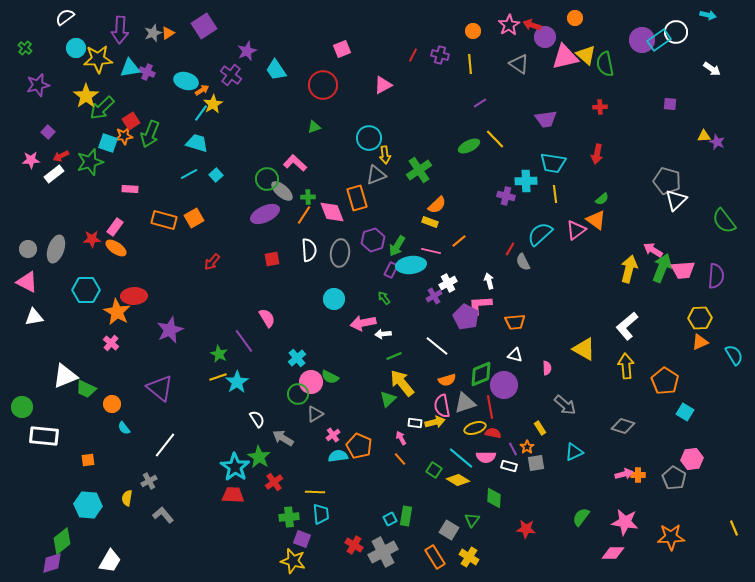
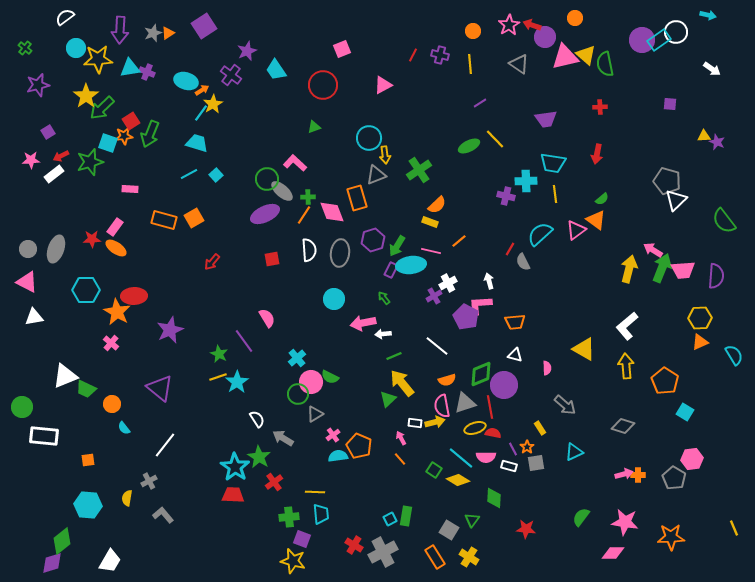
purple square at (48, 132): rotated 16 degrees clockwise
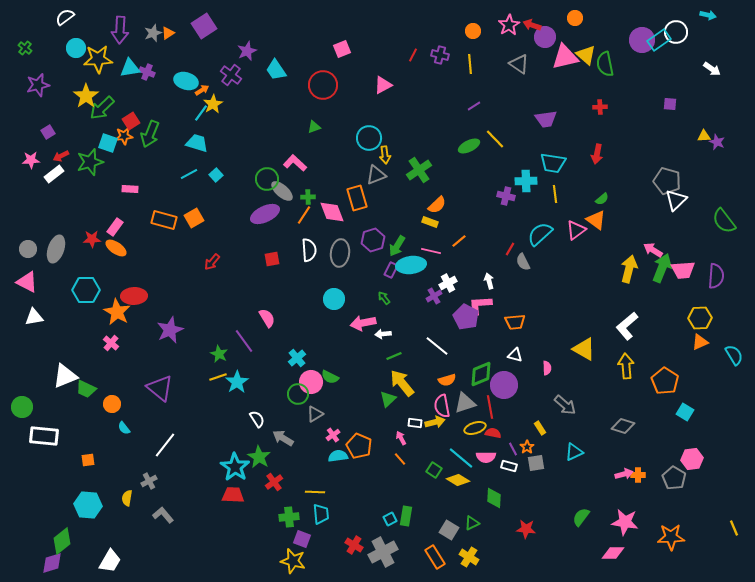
purple line at (480, 103): moved 6 px left, 3 px down
green triangle at (472, 520): moved 3 px down; rotated 28 degrees clockwise
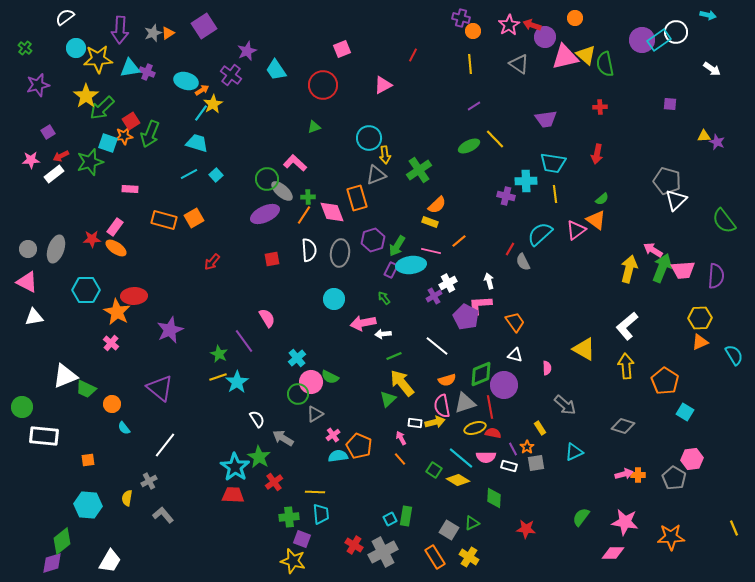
purple cross at (440, 55): moved 21 px right, 37 px up
orange trapezoid at (515, 322): rotated 120 degrees counterclockwise
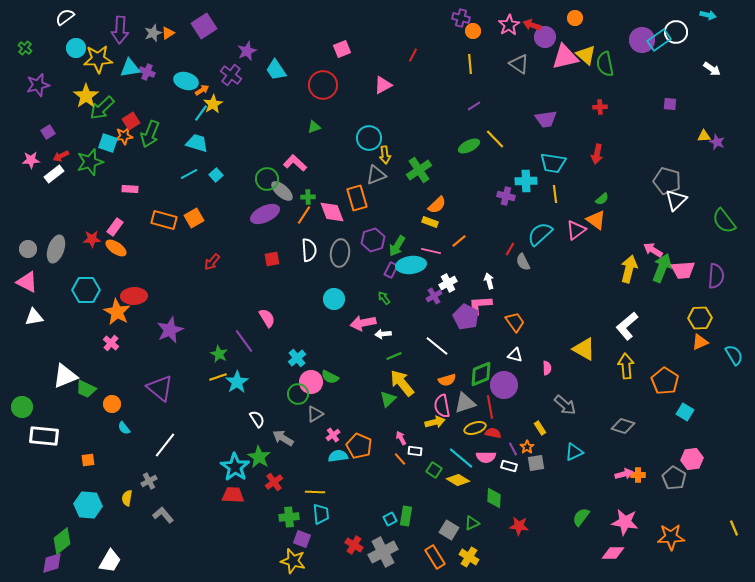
white rectangle at (415, 423): moved 28 px down
red star at (526, 529): moved 7 px left, 3 px up
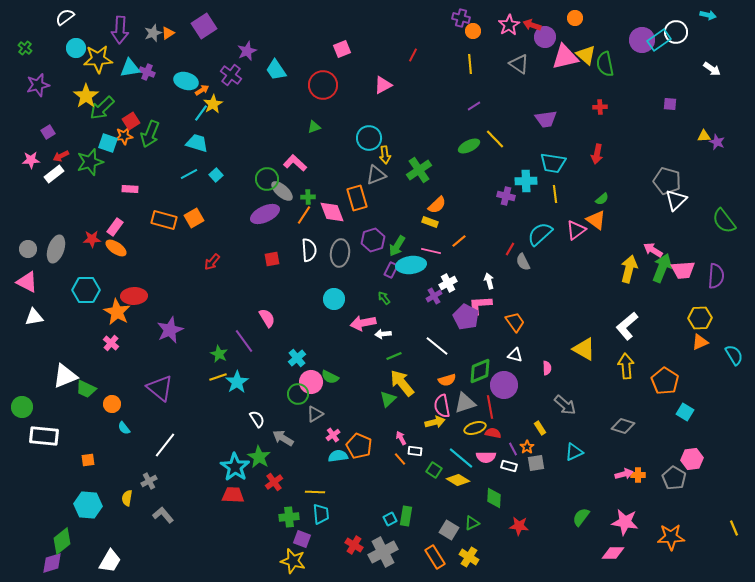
green diamond at (481, 374): moved 1 px left, 3 px up
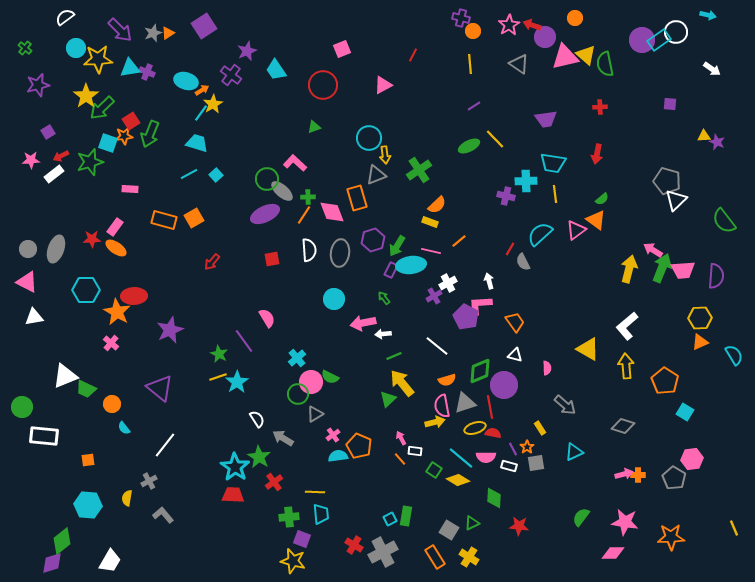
purple arrow at (120, 30): rotated 48 degrees counterclockwise
yellow triangle at (584, 349): moved 4 px right
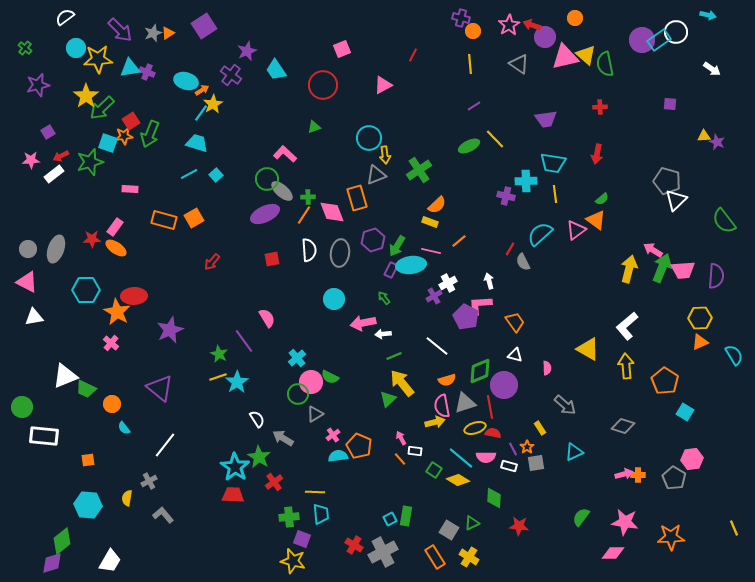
pink L-shape at (295, 163): moved 10 px left, 9 px up
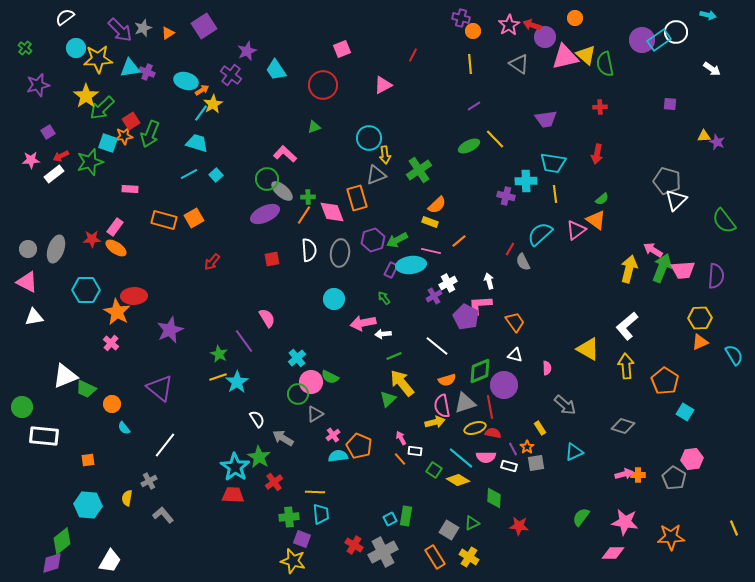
gray star at (153, 33): moved 10 px left, 5 px up
green arrow at (397, 246): moved 6 px up; rotated 30 degrees clockwise
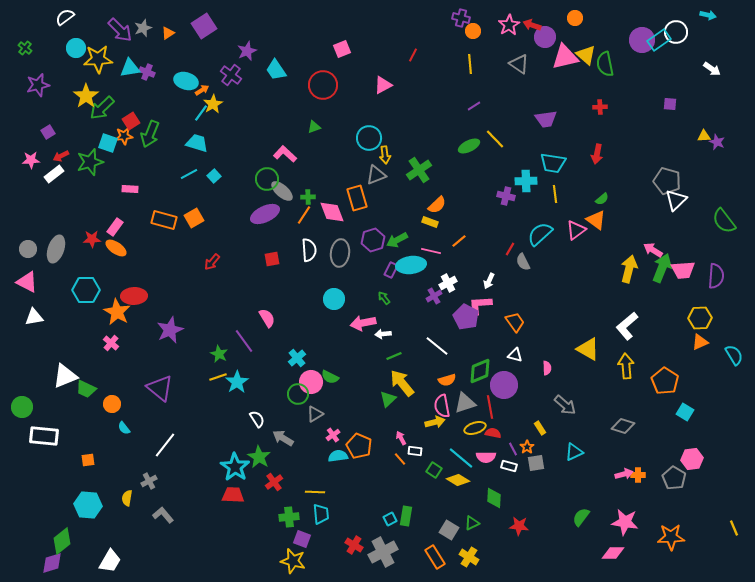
cyan square at (216, 175): moved 2 px left, 1 px down
white arrow at (489, 281): rotated 140 degrees counterclockwise
